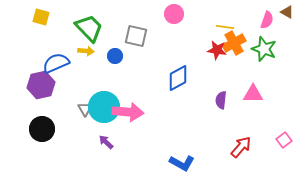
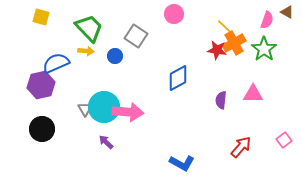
yellow line: rotated 36 degrees clockwise
gray square: rotated 20 degrees clockwise
green star: rotated 15 degrees clockwise
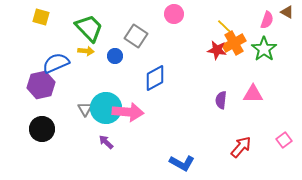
blue diamond: moved 23 px left
cyan circle: moved 2 px right, 1 px down
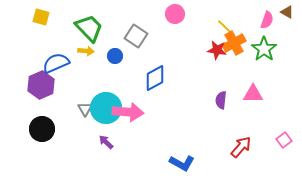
pink circle: moved 1 px right
purple hexagon: rotated 12 degrees counterclockwise
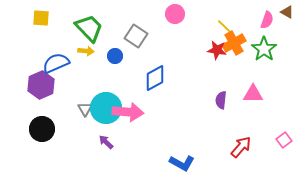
yellow square: moved 1 px down; rotated 12 degrees counterclockwise
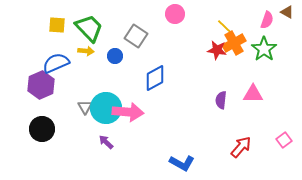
yellow square: moved 16 px right, 7 px down
gray triangle: moved 2 px up
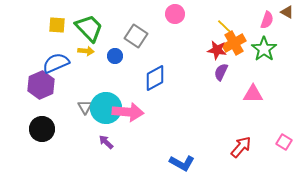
purple semicircle: moved 28 px up; rotated 18 degrees clockwise
pink square: moved 2 px down; rotated 21 degrees counterclockwise
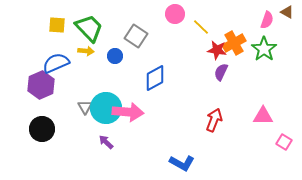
yellow line: moved 24 px left
pink triangle: moved 10 px right, 22 px down
red arrow: moved 27 px left, 27 px up; rotated 20 degrees counterclockwise
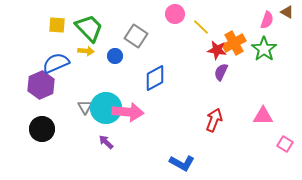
pink square: moved 1 px right, 2 px down
